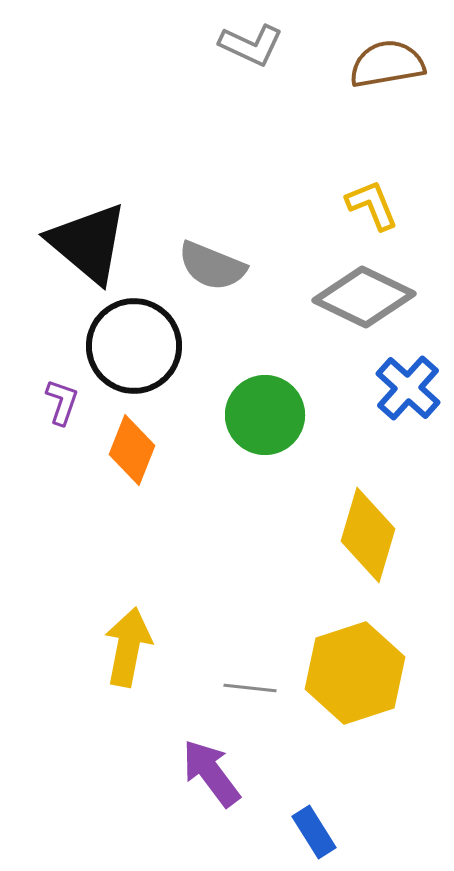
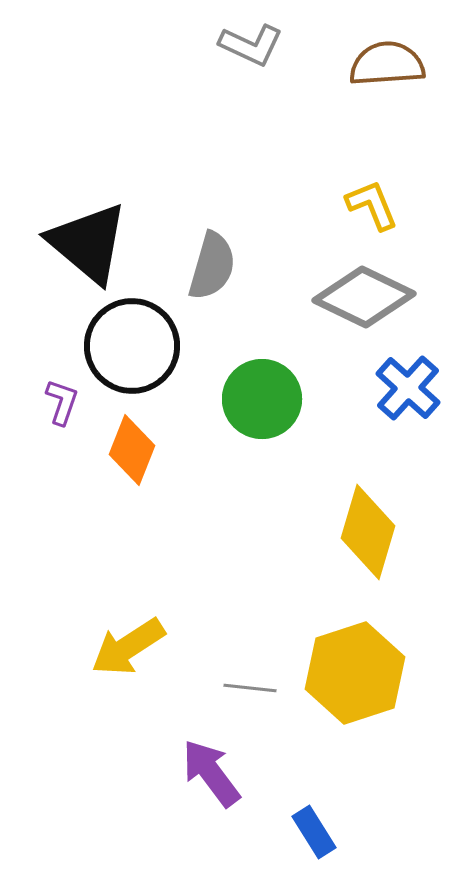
brown semicircle: rotated 6 degrees clockwise
gray semicircle: rotated 96 degrees counterclockwise
black circle: moved 2 px left
green circle: moved 3 px left, 16 px up
yellow diamond: moved 3 px up
yellow arrow: rotated 134 degrees counterclockwise
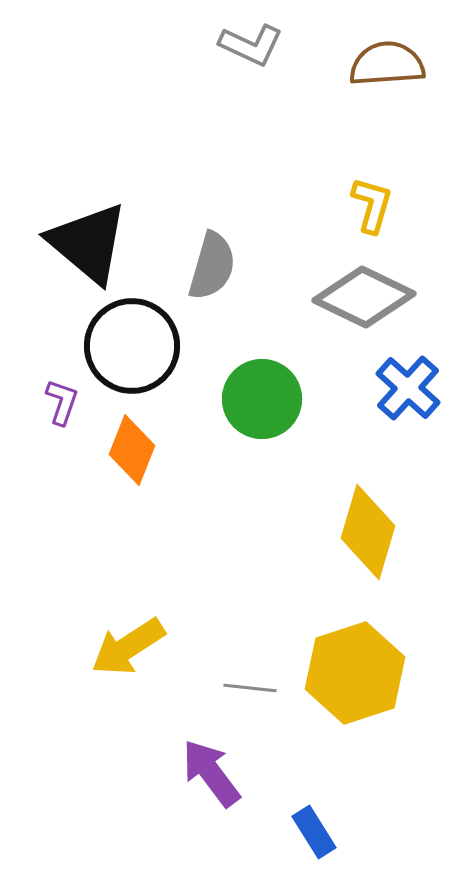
yellow L-shape: rotated 38 degrees clockwise
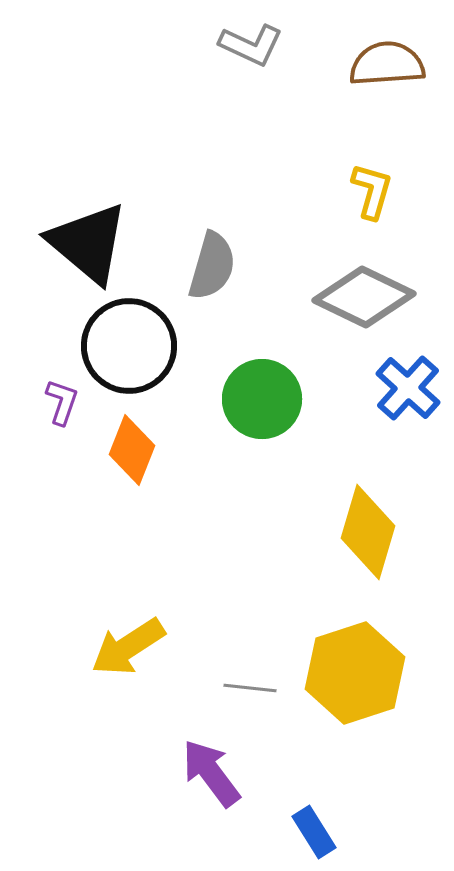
yellow L-shape: moved 14 px up
black circle: moved 3 px left
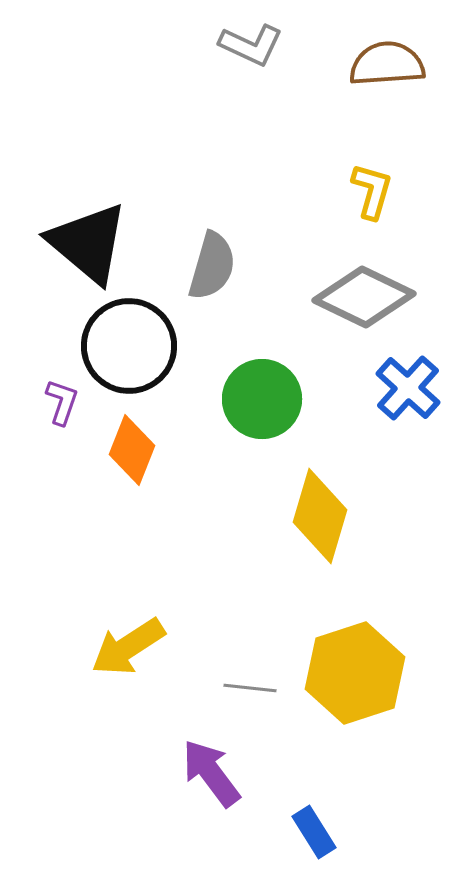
yellow diamond: moved 48 px left, 16 px up
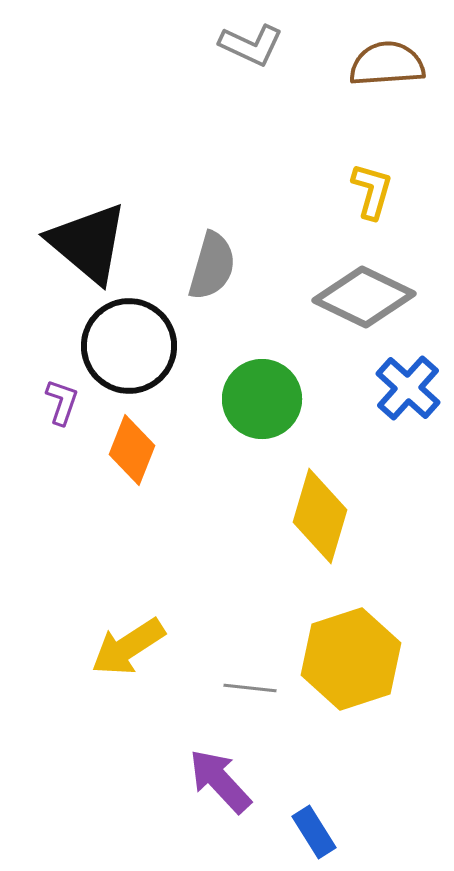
yellow hexagon: moved 4 px left, 14 px up
purple arrow: moved 9 px right, 8 px down; rotated 6 degrees counterclockwise
